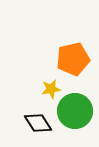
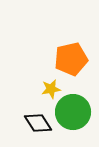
orange pentagon: moved 2 px left
green circle: moved 2 px left, 1 px down
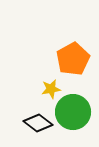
orange pentagon: moved 2 px right; rotated 16 degrees counterclockwise
black diamond: rotated 20 degrees counterclockwise
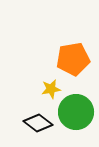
orange pentagon: rotated 20 degrees clockwise
green circle: moved 3 px right
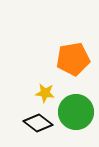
yellow star: moved 6 px left, 4 px down; rotated 18 degrees clockwise
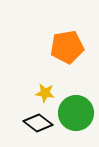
orange pentagon: moved 6 px left, 12 px up
green circle: moved 1 px down
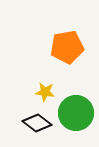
yellow star: moved 1 px up
black diamond: moved 1 px left
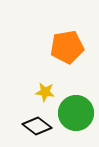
black diamond: moved 3 px down
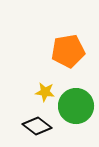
orange pentagon: moved 1 px right, 4 px down
green circle: moved 7 px up
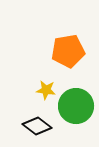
yellow star: moved 1 px right, 2 px up
